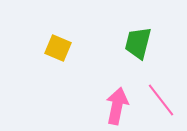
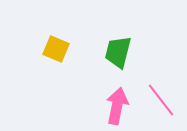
green trapezoid: moved 20 px left, 9 px down
yellow square: moved 2 px left, 1 px down
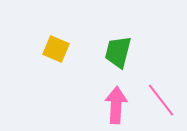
pink arrow: moved 1 px left, 1 px up; rotated 9 degrees counterclockwise
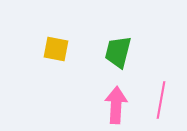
yellow square: rotated 12 degrees counterclockwise
pink line: rotated 48 degrees clockwise
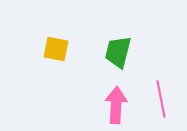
pink line: moved 1 px up; rotated 21 degrees counterclockwise
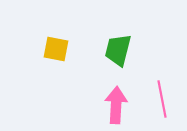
green trapezoid: moved 2 px up
pink line: moved 1 px right
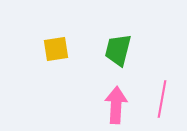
yellow square: rotated 20 degrees counterclockwise
pink line: rotated 21 degrees clockwise
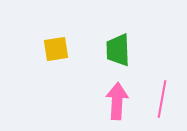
green trapezoid: rotated 16 degrees counterclockwise
pink arrow: moved 1 px right, 4 px up
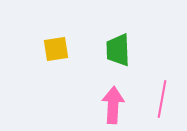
pink arrow: moved 4 px left, 4 px down
